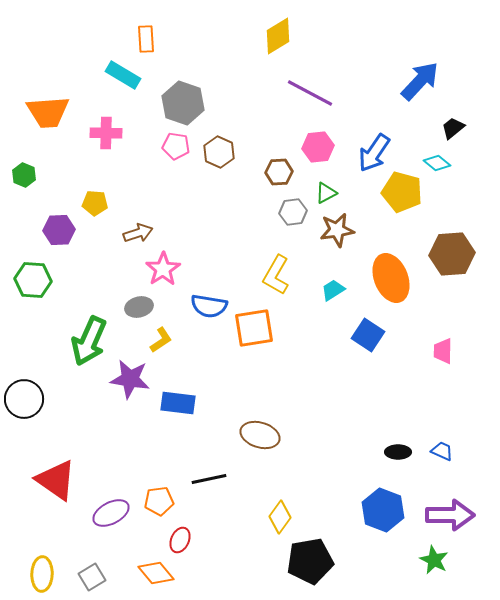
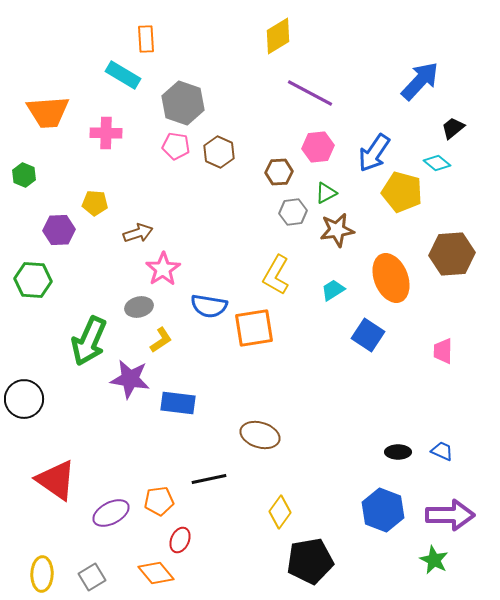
yellow diamond at (280, 517): moved 5 px up
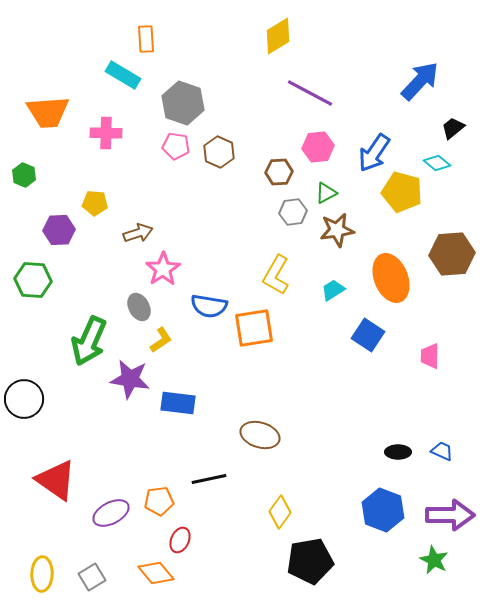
gray ellipse at (139, 307): rotated 76 degrees clockwise
pink trapezoid at (443, 351): moved 13 px left, 5 px down
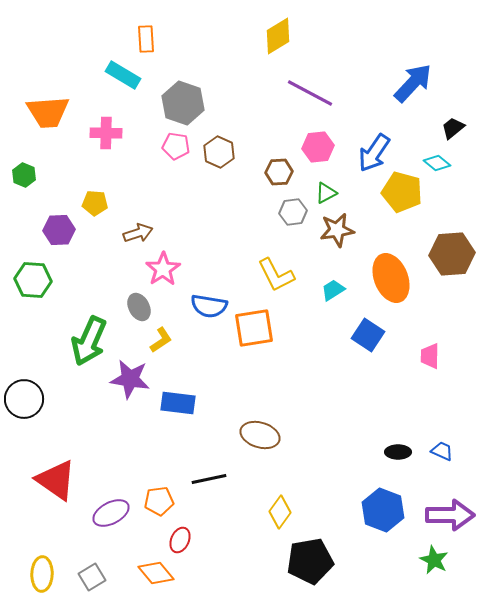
blue arrow at (420, 81): moved 7 px left, 2 px down
yellow L-shape at (276, 275): rotated 57 degrees counterclockwise
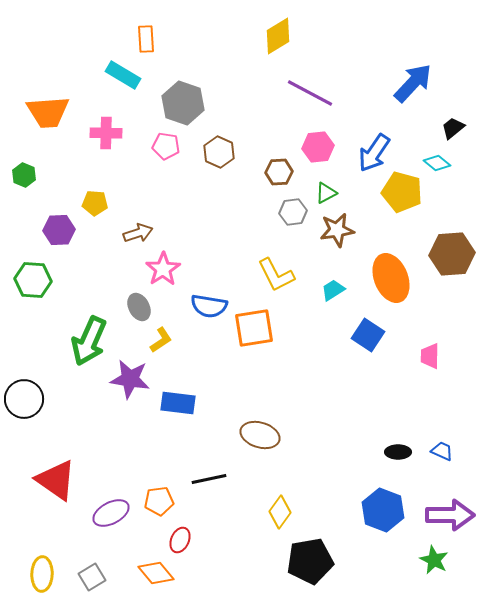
pink pentagon at (176, 146): moved 10 px left
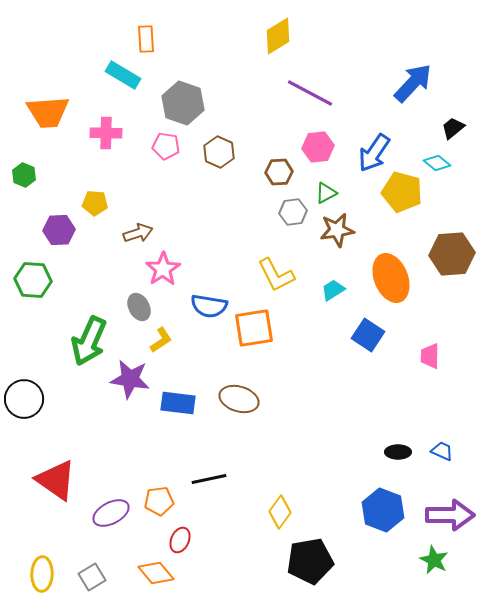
brown ellipse at (260, 435): moved 21 px left, 36 px up
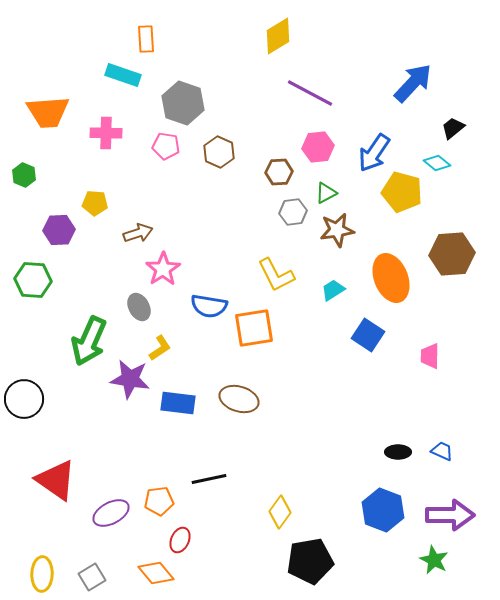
cyan rectangle at (123, 75): rotated 12 degrees counterclockwise
yellow L-shape at (161, 340): moved 1 px left, 8 px down
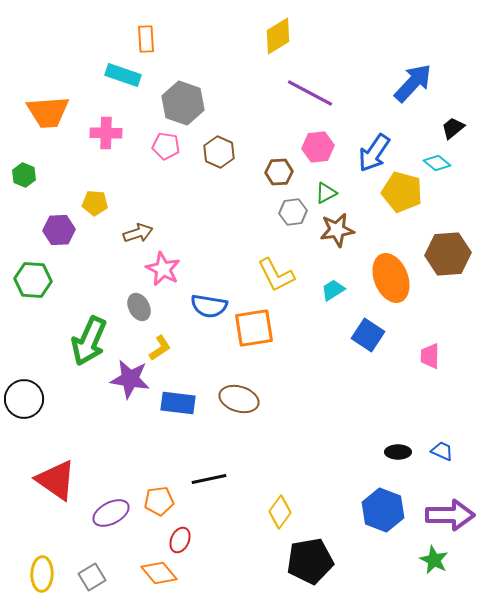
brown hexagon at (452, 254): moved 4 px left
pink star at (163, 269): rotated 12 degrees counterclockwise
orange diamond at (156, 573): moved 3 px right
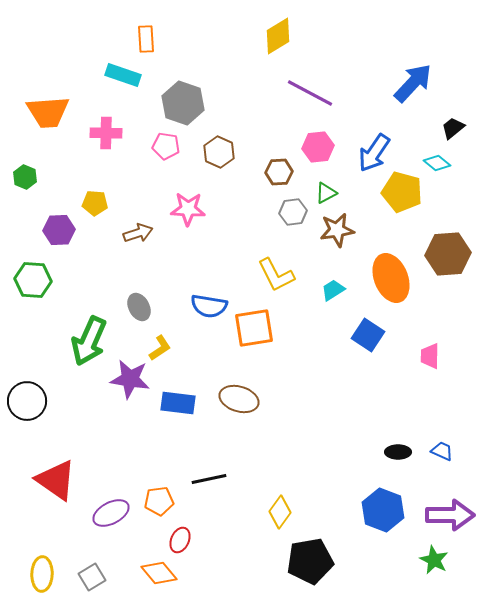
green hexagon at (24, 175): moved 1 px right, 2 px down
pink star at (163, 269): moved 25 px right, 60 px up; rotated 24 degrees counterclockwise
black circle at (24, 399): moved 3 px right, 2 px down
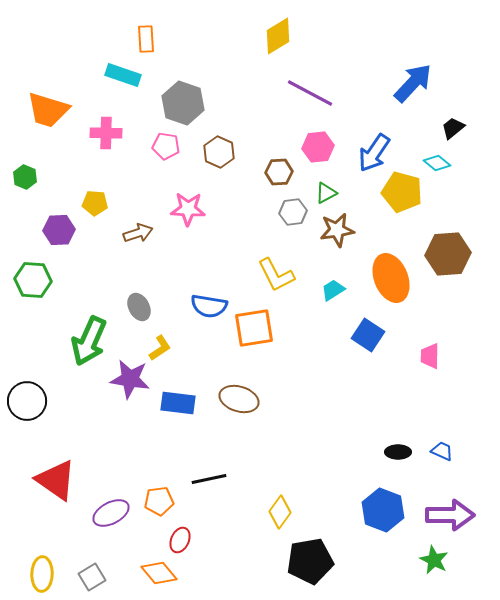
orange trapezoid at (48, 112): moved 2 px up; rotated 21 degrees clockwise
